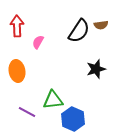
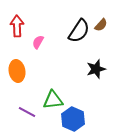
brown semicircle: rotated 40 degrees counterclockwise
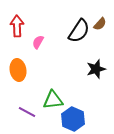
brown semicircle: moved 1 px left, 1 px up
orange ellipse: moved 1 px right, 1 px up
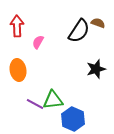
brown semicircle: moved 2 px left, 1 px up; rotated 112 degrees counterclockwise
purple line: moved 8 px right, 8 px up
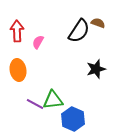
red arrow: moved 5 px down
